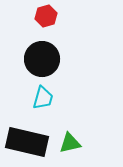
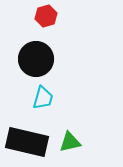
black circle: moved 6 px left
green triangle: moved 1 px up
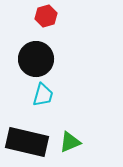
cyan trapezoid: moved 3 px up
green triangle: rotated 10 degrees counterclockwise
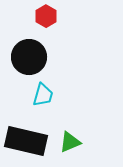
red hexagon: rotated 15 degrees counterclockwise
black circle: moved 7 px left, 2 px up
black rectangle: moved 1 px left, 1 px up
